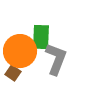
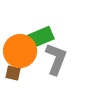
green rectangle: rotated 65 degrees clockwise
brown square: rotated 21 degrees counterclockwise
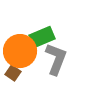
green rectangle: moved 1 px right
brown square: rotated 21 degrees clockwise
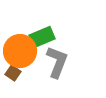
gray L-shape: moved 1 px right, 3 px down
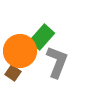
green rectangle: rotated 25 degrees counterclockwise
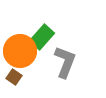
gray L-shape: moved 8 px right
brown square: moved 1 px right, 4 px down
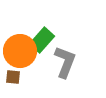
green rectangle: moved 3 px down
brown square: moved 1 px left; rotated 28 degrees counterclockwise
